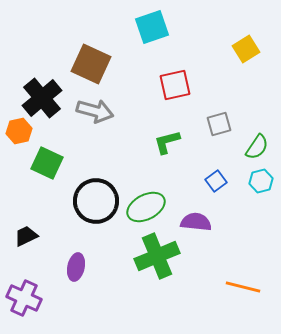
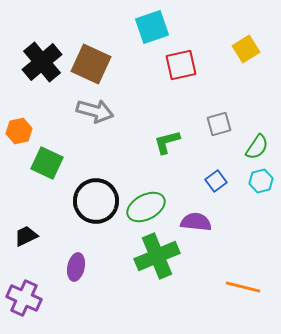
red square: moved 6 px right, 20 px up
black cross: moved 36 px up
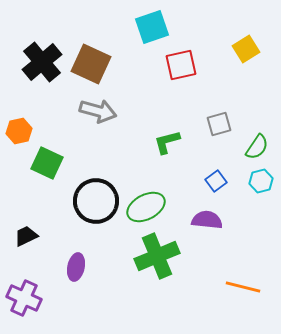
gray arrow: moved 3 px right
purple semicircle: moved 11 px right, 2 px up
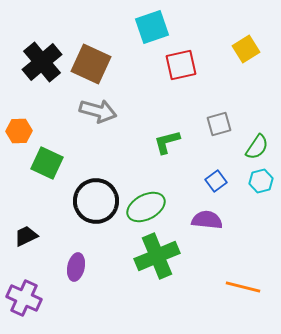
orange hexagon: rotated 10 degrees clockwise
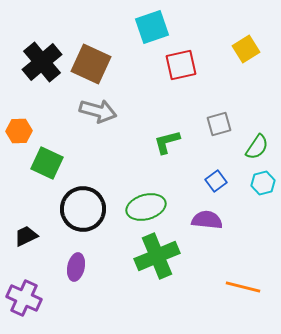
cyan hexagon: moved 2 px right, 2 px down
black circle: moved 13 px left, 8 px down
green ellipse: rotated 12 degrees clockwise
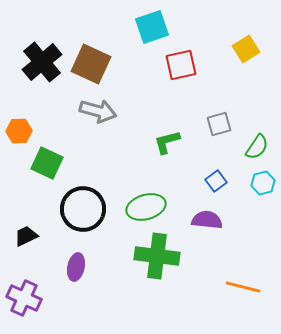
green cross: rotated 30 degrees clockwise
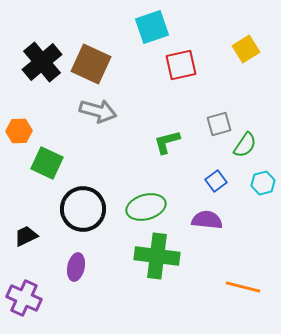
green semicircle: moved 12 px left, 2 px up
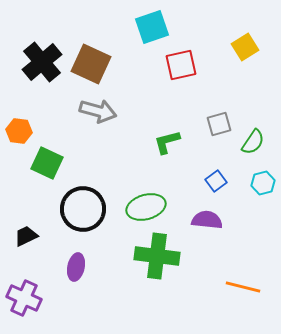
yellow square: moved 1 px left, 2 px up
orange hexagon: rotated 10 degrees clockwise
green semicircle: moved 8 px right, 3 px up
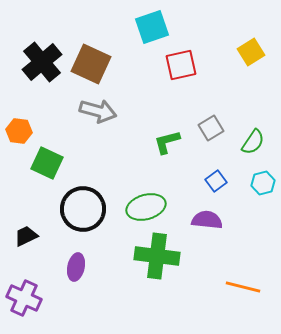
yellow square: moved 6 px right, 5 px down
gray square: moved 8 px left, 4 px down; rotated 15 degrees counterclockwise
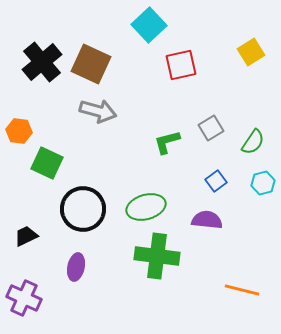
cyan square: moved 3 px left, 2 px up; rotated 24 degrees counterclockwise
orange line: moved 1 px left, 3 px down
